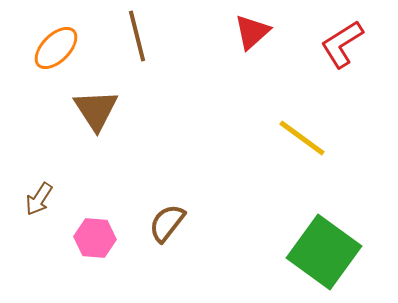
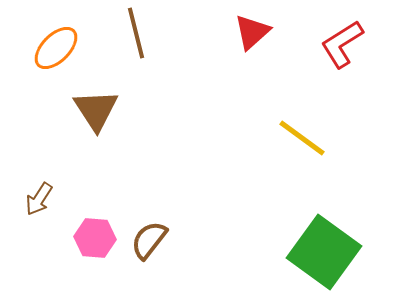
brown line: moved 1 px left, 3 px up
brown semicircle: moved 18 px left, 17 px down
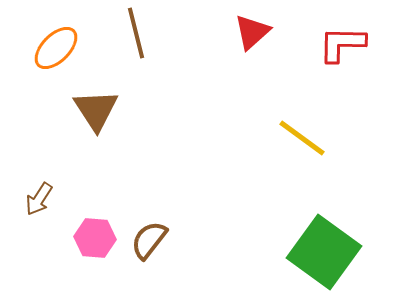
red L-shape: rotated 33 degrees clockwise
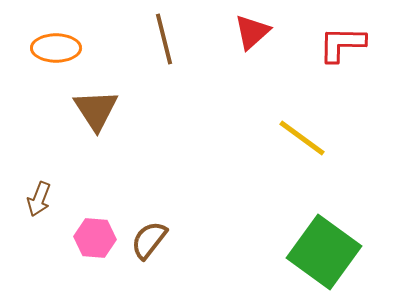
brown line: moved 28 px right, 6 px down
orange ellipse: rotated 45 degrees clockwise
brown arrow: rotated 12 degrees counterclockwise
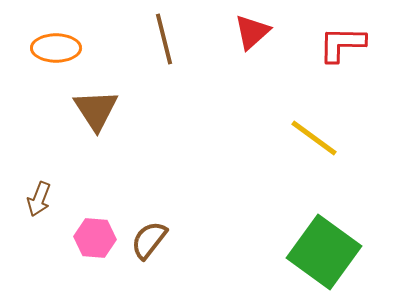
yellow line: moved 12 px right
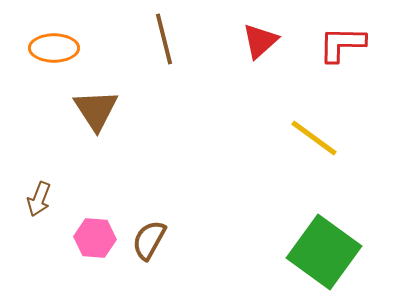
red triangle: moved 8 px right, 9 px down
orange ellipse: moved 2 px left
brown semicircle: rotated 9 degrees counterclockwise
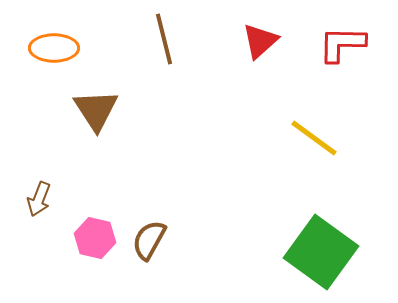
pink hexagon: rotated 9 degrees clockwise
green square: moved 3 px left
